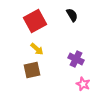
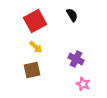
yellow arrow: moved 1 px left, 2 px up
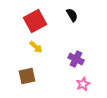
brown square: moved 5 px left, 6 px down
pink star: rotated 24 degrees clockwise
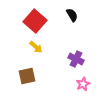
red square: rotated 20 degrees counterclockwise
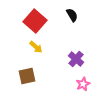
purple cross: rotated 14 degrees clockwise
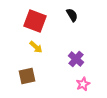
red square: rotated 20 degrees counterclockwise
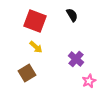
brown square: moved 3 px up; rotated 18 degrees counterclockwise
pink star: moved 6 px right, 3 px up
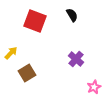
yellow arrow: moved 25 px left, 6 px down; rotated 88 degrees counterclockwise
pink star: moved 5 px right, 6 px down
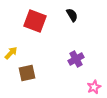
purple cross: rotated 21 degrees clockwise
brown square: rotated 18 degrees clockwise
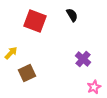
purple cross: moved 7 px right; rotated 21 degrees counterclockwise
brown square: rotated 12 degrees counterclockwise
